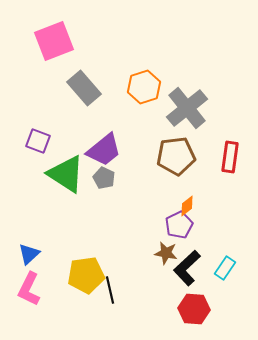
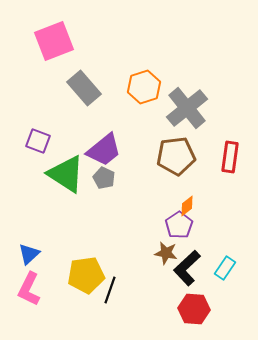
purple pentagon: rotated 8 degrees counterclockwise
black line: rotated 32 degrees clockwise
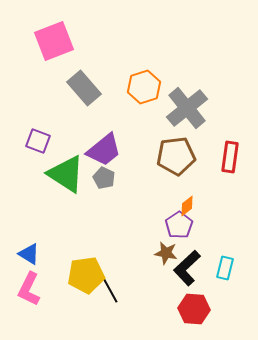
blue triangle: rotated 45 degrees counterclockwise
cyan rectangle: rotated 20 degrees counterclockwise
black line: rotated 48 degrees counterclockwise
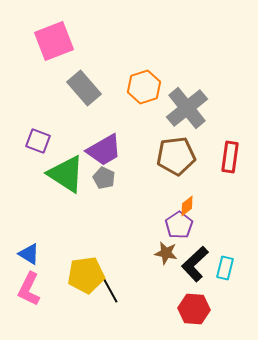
purple trapezoid: rotated 9 degrees clockwise
black L-shape: moved 8 px right, 4 px up
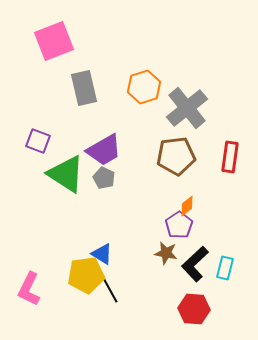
gray rectangle: rotated 28 degrees clockwise
blue triangle: moved 73 px right
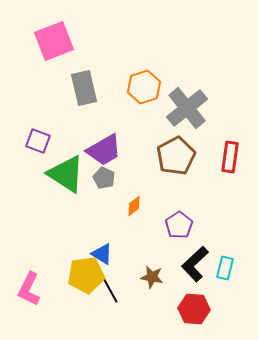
brown pentagon: rotated 21 degrees counterclockwise
orange diamond: moved 53 px left
brown star: moved 14 px left, 24 px down
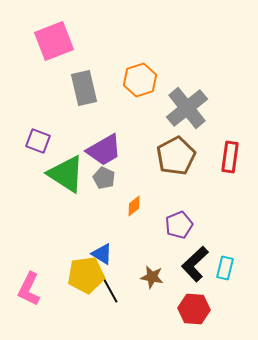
orange hexagon: moved 4 px left, 7 px up
purple pentagon: rotated 12 degrees clockwise
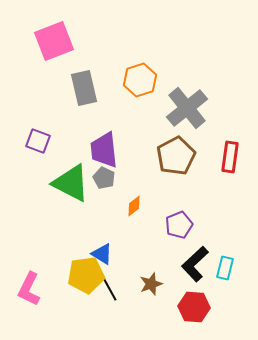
purple trapezoid: rotated 114 degrees clockwise
green triangle: moved 5 px right, 9 px down; rotated 6 degrees counterclockwise
brown star: moved 1 px left, 7 px down; rotated 30 degrees counterclockwise
black line: moved 1 px left, 2 px up
red hexagon: moved 2 px up
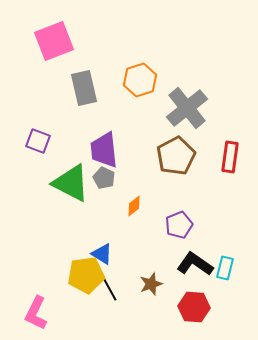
black L-shape: rotated 78 degrees clockwise
pink L-shape: moved 7 px right, 24 px down
